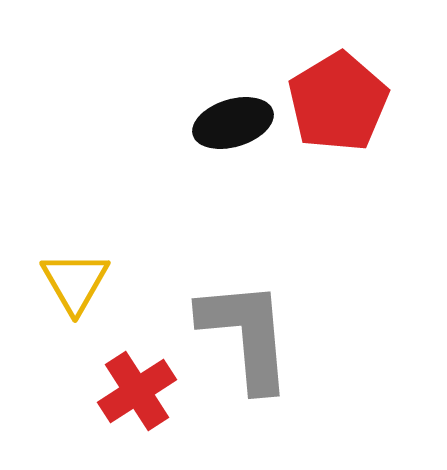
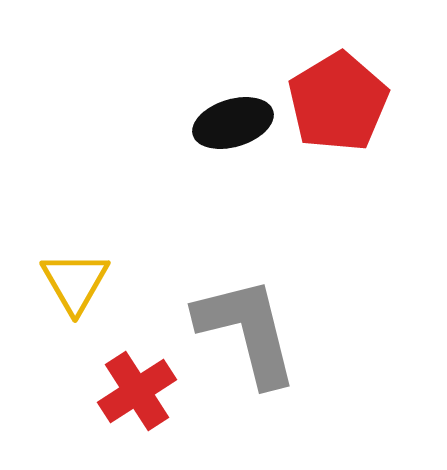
gray L-shape: moved 1 px right, 4 px up; rotated 9 degrees counterclockwise
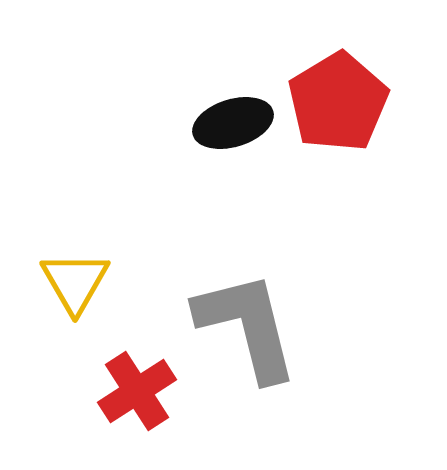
gray L-shape: moved 5 px up
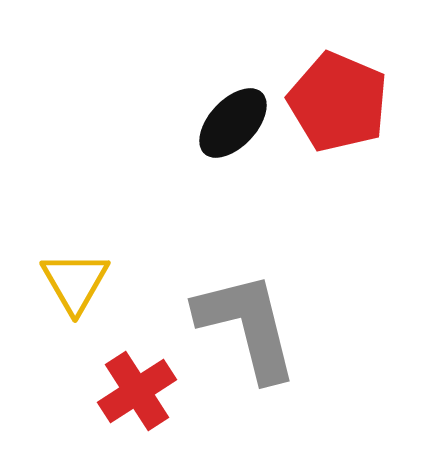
red pentagon: rotated 18 degrees counterclockwise
black ellipse: rotated 30 degrees counterclockwise
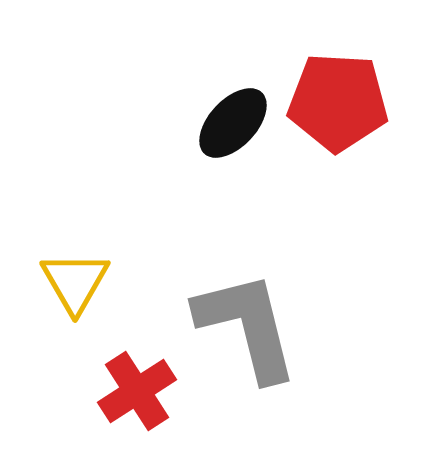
red pentagon: rotated 20 degrees counterclockwise
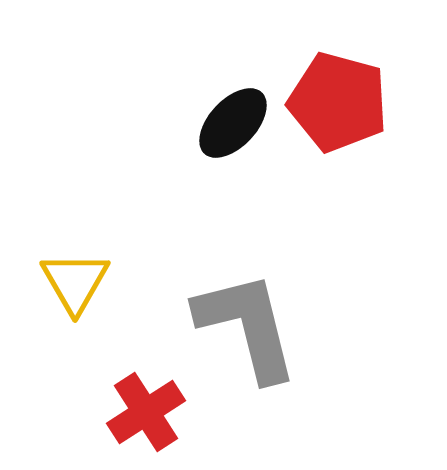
red pentagon: rotated 12 degrees clockwise
red cross: moved 9 px right, 21 px down
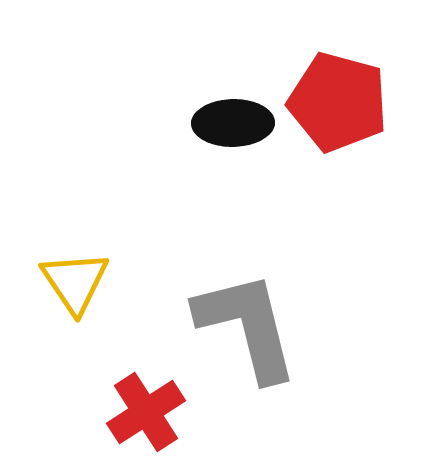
black ellipse: rotated 46 degrees clockwise
yellow triangle: rotated 4 degrees counterclockwise
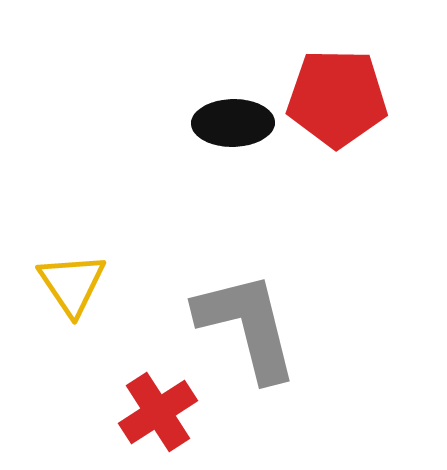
red pentagon: moved 1 px left, 4 px up; rotated 14 degrees counterclockwise
yellow triangle: moved 3 px left, 2 px down
red cross: moved 12 px right
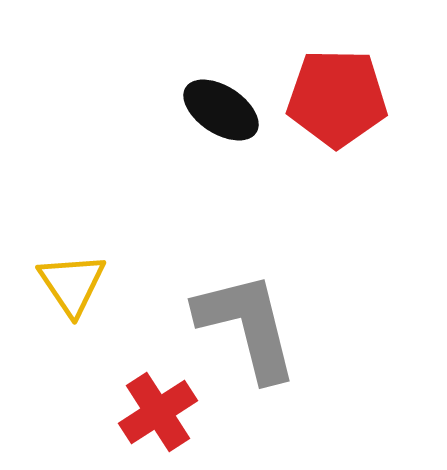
black ellipse: moved 12 px left, 13 px up; rotated 34 degrees clockwise
